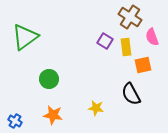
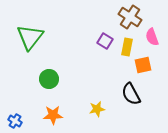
green triangle: moved 5 px right; rotated 16 degrees counterclockwise
yellow rectangle: moved 1 px right; rotated 18 degrees clockwise
yellow star: moved 1 px right, 1 px down; rotated 21 degrees counterclockwise
orange star: rotated 12 degrees counterclockwise
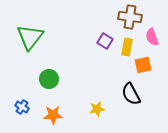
brown cross: rotated 25 degrees counterclockwise
blue cross: moved 7 px right, 14 px up
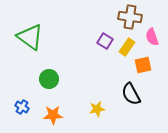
green triangle: rotated 32 degrees counterclockwise
yellow rectangle: rotated 24 degrees clockwise
